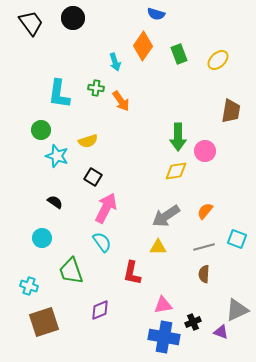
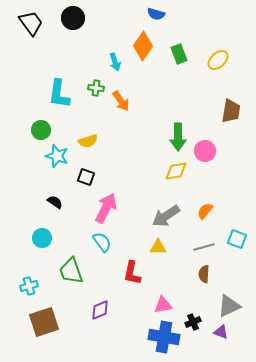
black square: moved 7 px left; rotated 12 degrees counterclockwise
cyan cross: rotated 36 degrees counterclockwise
gray triangle: moved 8 px left, 4 px up
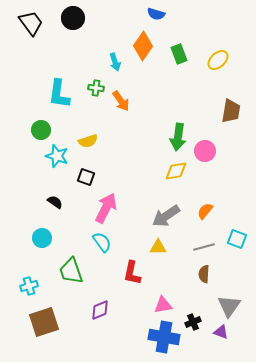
green arrow: rotated 8 degrees clockwise
gray triangle: rotated 30 degrees counterclockwise
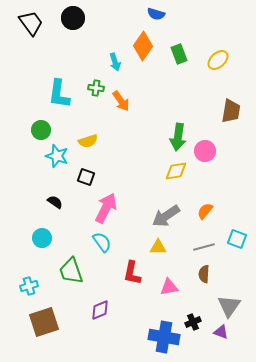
pink triangle: moved 6 px right, 18 px up
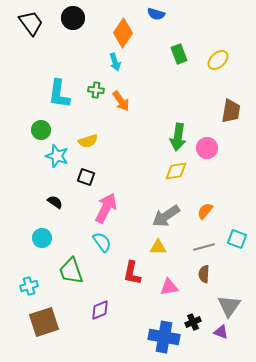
orange diamond: moved 20 px left, 13 px up
green cross: moved 2 px down
pink circle: moved 2 px right, 3 px up
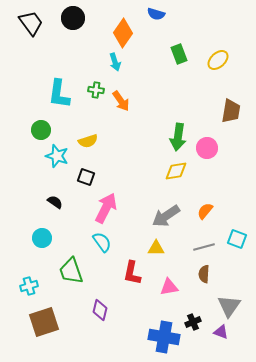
yellow triangle: moved 2 px left, 1 px down
purple diamond: rotated 55 degrees counterclockwise
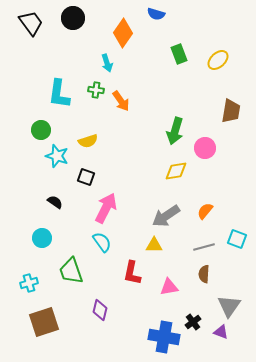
cyan arrow: moved 8 px left, 1 px down
green arrow: moved 3 px left, 6 px up; rotated 8 degrees clockwise
pink circle: moved 2 px left
yellow triangle: moved 2 px left, 3 px up
cyan cross: moved 3 px up
black cross: rotated 14 degrees counterclockwise
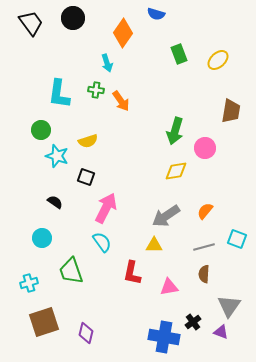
purple diamond: moved 14 px left, 23 px down
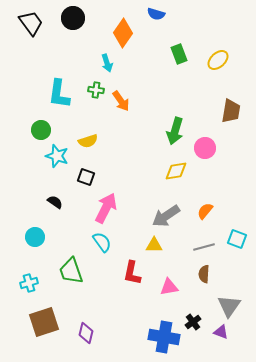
cyan circle: moved 7 px left, 1 px up
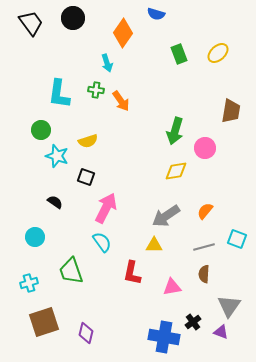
yellow ellipse: moved 7 px up
pink triangle: moved 3 px right
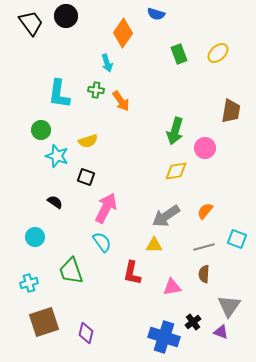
black circle: moved 7 px left, 2 px up
blue cross: rotated 8 degrees clockwise
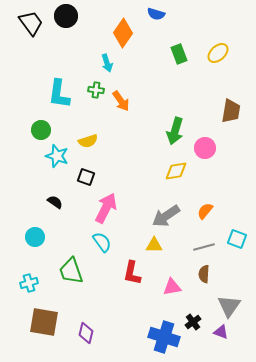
brown square: rotated 28 degrees clockwise
